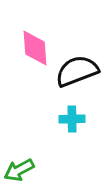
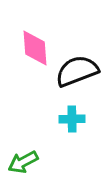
green arrow: moved 4 px right, 8 px up
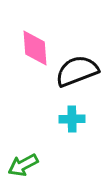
green arrow: moved 3 px down
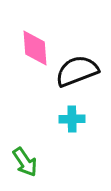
green arrow: moved 2 px right, 3 px up; rotated 96 degrees counterclockwise
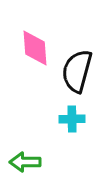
black semicircle: rotated 54 degrees counterclockwise
green arrow: rotated 124 degrees clockwise
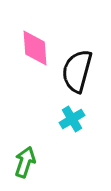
cyan cross: rotated 30 degrees counterclockwise
green arrow: rotated 108 degrees clockwise
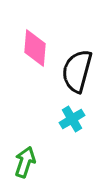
pink diamond: rotated 9 degrees clockwise
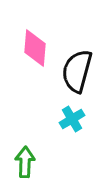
green arrow: rotated 16 degrees counterclockwise
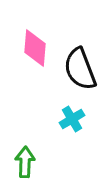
black semicircle: moved 3 px right, 2 px up; rotated 36 degrees counterclockwise
